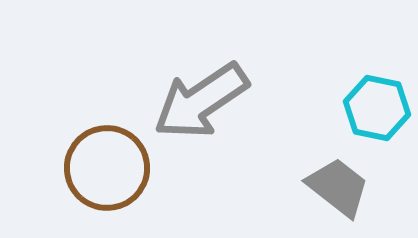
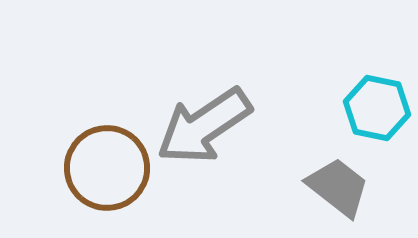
gray arrow: moved 3 px right, 25 px down
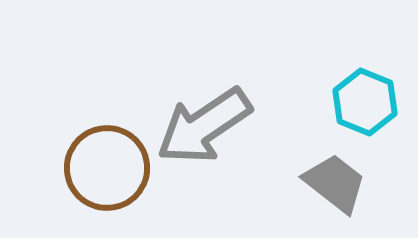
cyan hexagon: moved 12 px left, 6 px up; rotated 10 degrees clockwise
gray trapezoid: moved 3 px left, 4 px up
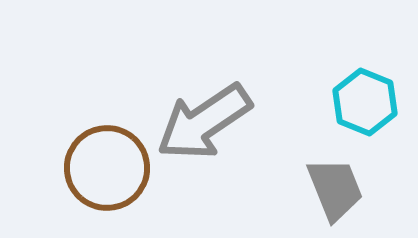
gray arrow: moved 4 px up
gray trapezoid: moved 6 px down; rotated 30 degrees clockwise
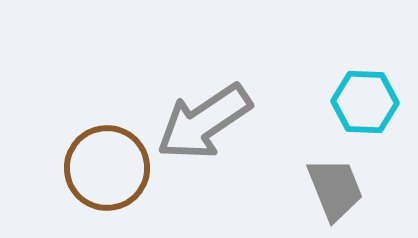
cyan hexagon: rotated 20 degrees counterclockwise
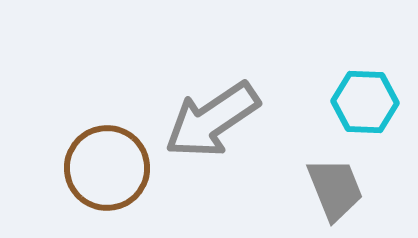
gray arrow: moved 8 px right, 2 px up
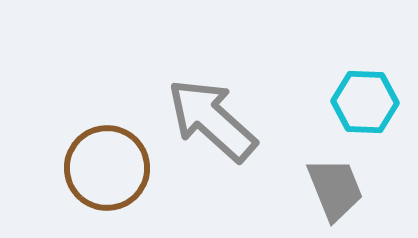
gray arrow: rotated 76 degrees clockwise
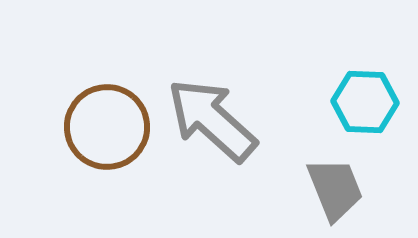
brown circle: moved 41 px up
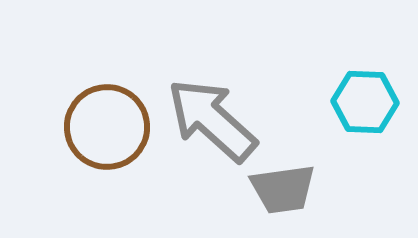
gray trapezoid: moved 52 px left; rotated 104 degrees clockwise
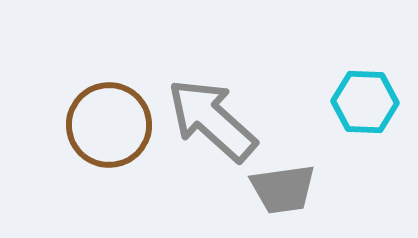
brown circle: moved 2 px right, 2 px up
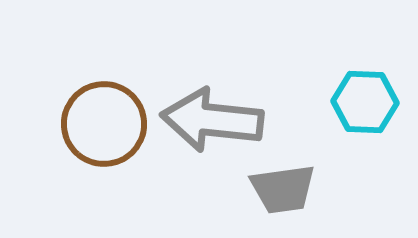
gray arrow: rotated 36 degrees counterclockwise
brown circle: moved 5 px left, 1 px up
